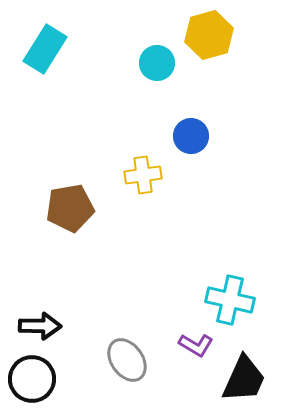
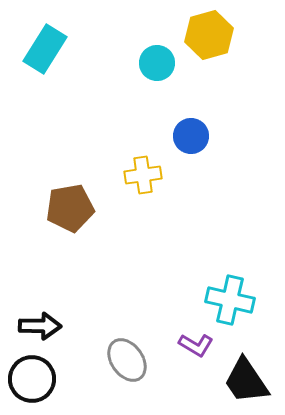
black trapezoid: moved 2 px right, 2 px down; rotated 122 degrees clockwise
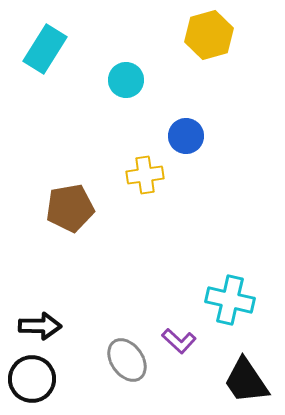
cyan circle: moved 31 px left, 17 px down
blue circle: moved 5 px left
yellow cross: moved 2 px right
purple L-shape: moved 17 px left, 4 px up; rotated 12 degrees clockwise
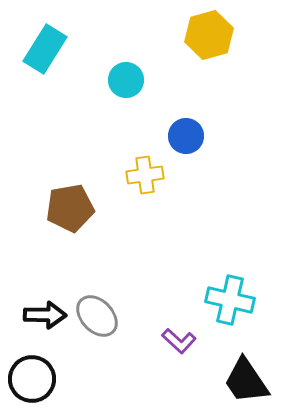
black arrow: moved 5 px right, 11 px up
gray ellipse: moved 30 px left, 44 px up; rotated 9 degrees counterclockwise
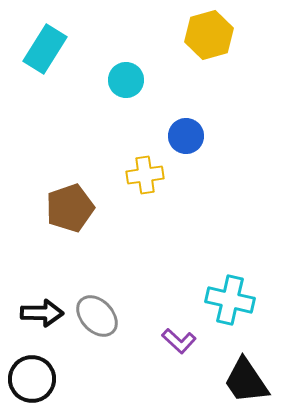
brown pentagon: rotated 9 degrees counterclockwise
black arrow: moved 3 px left, 2 px up
